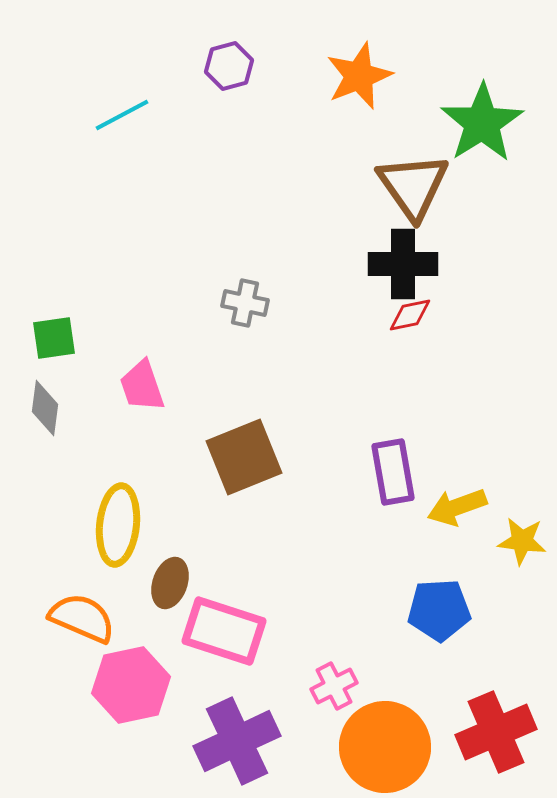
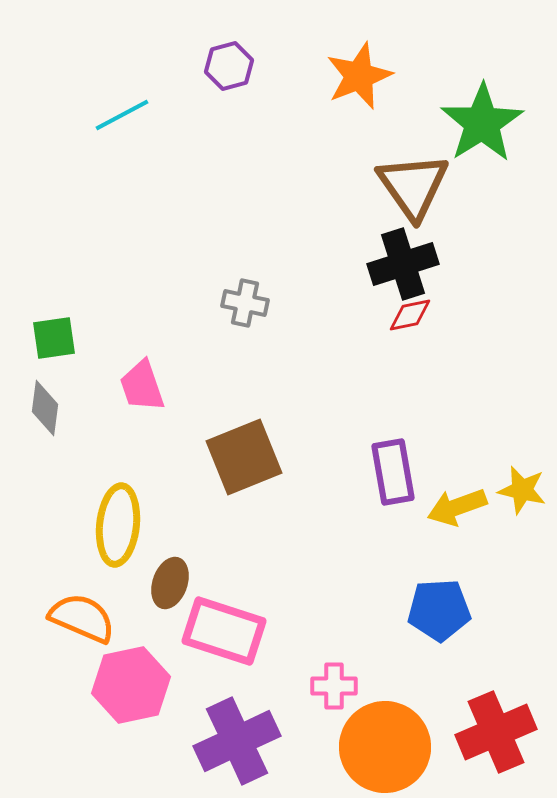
black cross: rotated 18 degrees counterclockwise
yellow star: moved 51 px up; rotated 6 degrees clockwise
pink cross: rotated 27 degrees clockwise
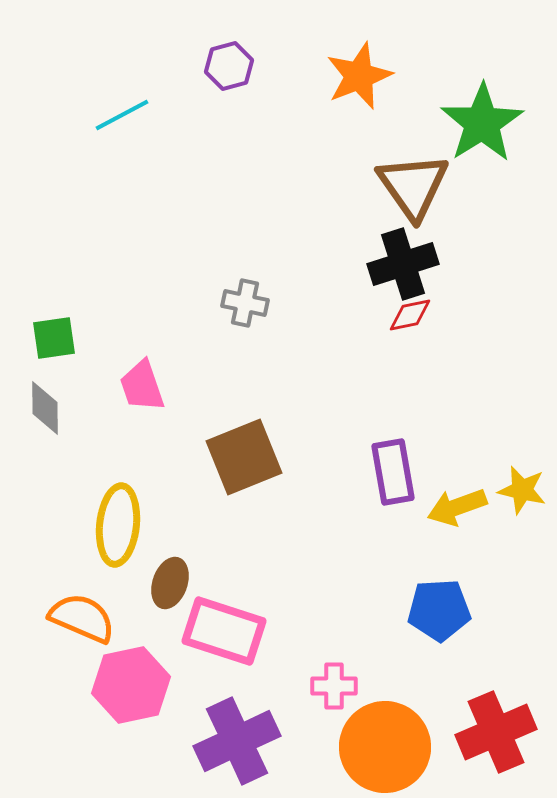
gray diamond: rotated 8 degrees counterclockwise
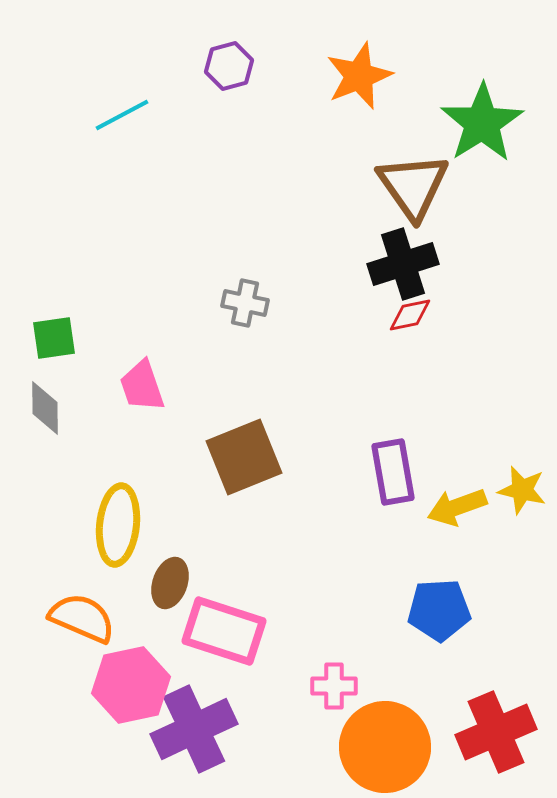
purple cross: moved 43 px left, 12 px up
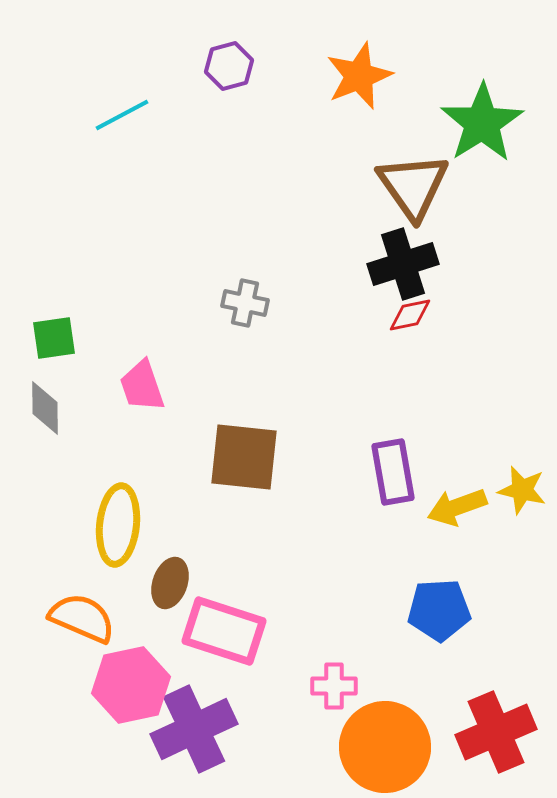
brown square: rotated 28 degrees clockwise
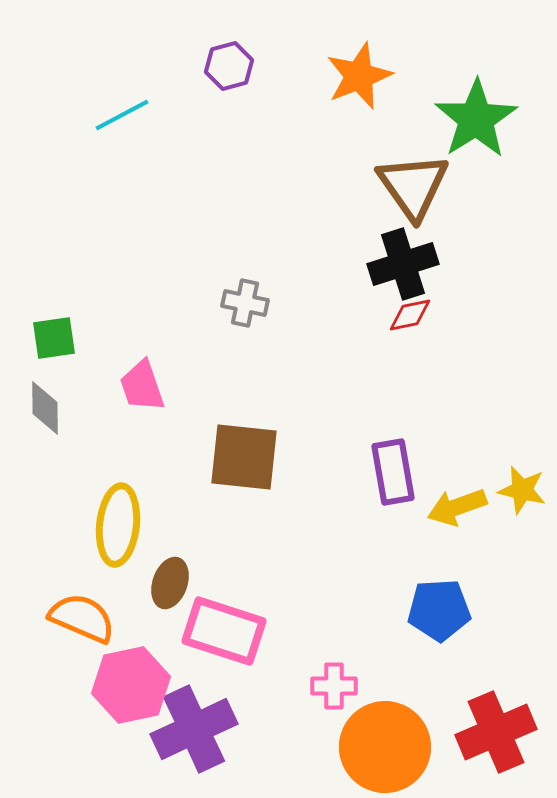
green star: moved 6 px left, 4 px up
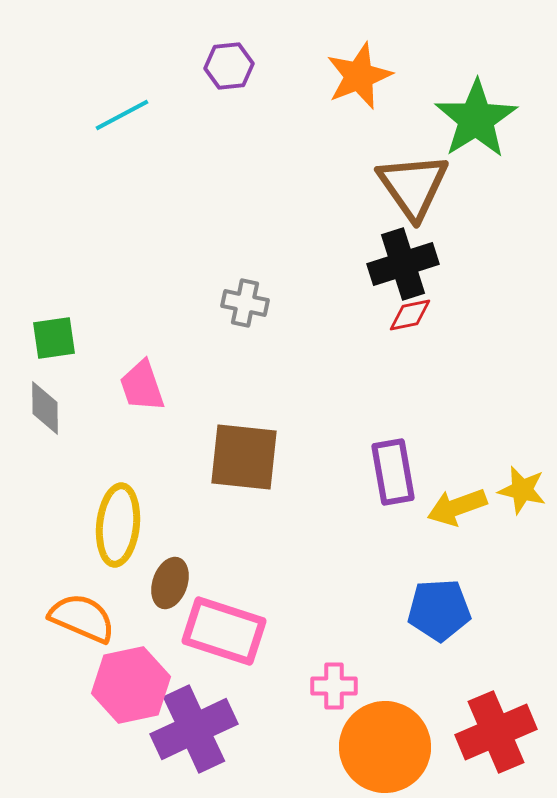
purple hexagon: rotated 9 degrees clockwise
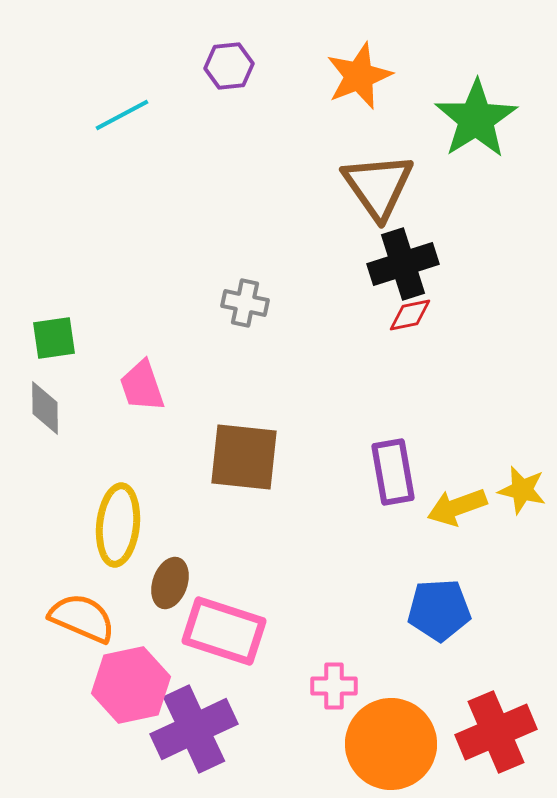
brown triangle: moved 35 px left
orange circle: moved 6 px right, 3 px up
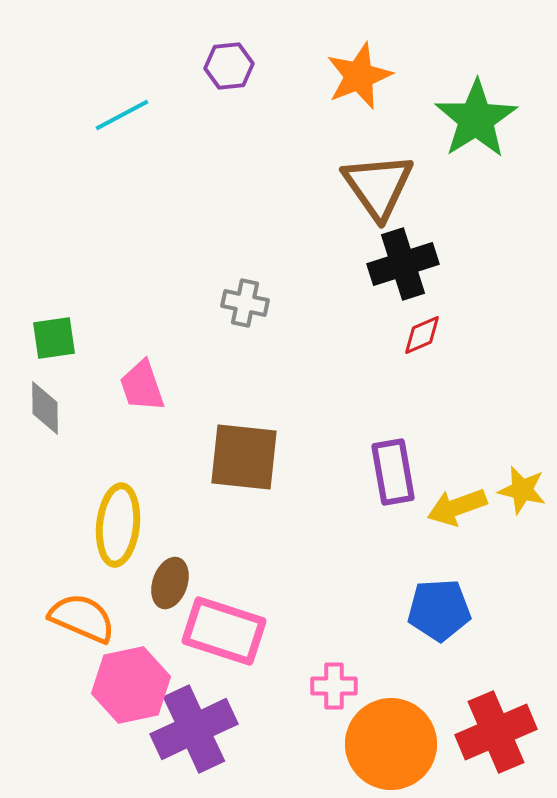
red diamond: moved 12 px right, 20 px down; rotated 12 degrees counterclockwise
